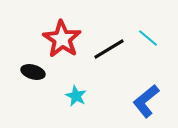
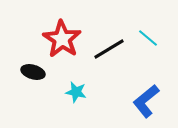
cyan star: moved 4 px up; rotated 15 degrees counterclockwise
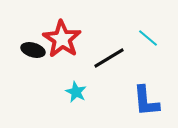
black line: moved 9 px down
black ellipse: moved 22 px up
cyan star: rotated 15 degrees clockwise
blue L-shape: rotated 56 degrees counterclockwise
